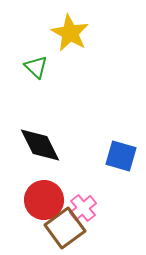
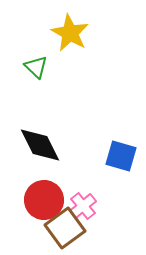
pink cross: moved 2 px up
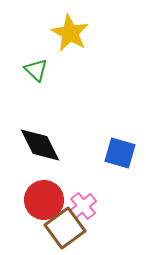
green triangle: moved 3 px down
blue square: moved 1 px left, 3 px up
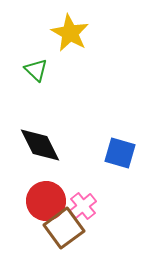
red circle: moved 2 px right, 1 px down
brown square: moved 1 px left
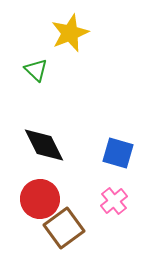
yellow star: rotated 21 degrees clockwise
black diamond: moved 4 px right
blue square: moved 2 px left
red circle: moved 6 px left, 2 px up
pink cross: moved 31 px right, 5 px up
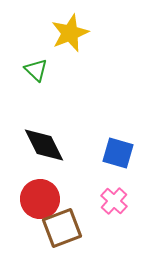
pink cross: rotated 8 degrees counterclockwise
brown square: moved 2 px left; rotated 15 degrees clockwise
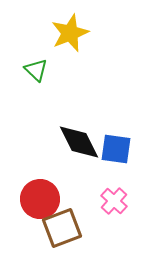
black diamond: moved 35 px right, 3 px up
blue square: moved 2 px left, 4 px up; rotated 8 degrees counterclockwise
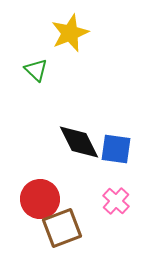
pink cross: moved 2 px right
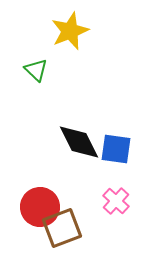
yellow star: moved 2 px up
red circle: moved 8 px down
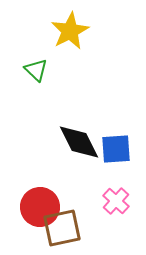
yellow star: rotated 6 degrees counterclockwise
blue square: rotated 12 degrees counterclockwise
brown square: rotated 9 degrees clockwise
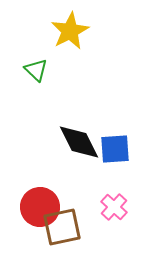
blue square: moved 1 px left
pink cross: moved 2 px left, 6 px down
brown square: moved 1 px up
